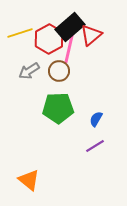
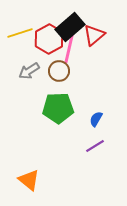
red triangle: moved 3 px right
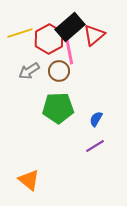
pink line: moved 1 px down; rotated 24 degrees counterclockwise
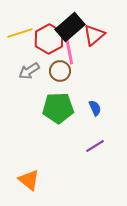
brown circle: moved 1 px right
blue semicircle: moved 1 px left, 11 px up; rotated 126 degrees clockwise
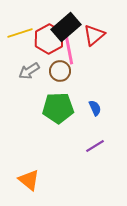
black rectangle: moved 4 px left
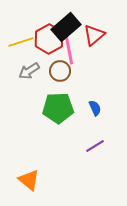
yellow line: moved 1 px right, 9 px down
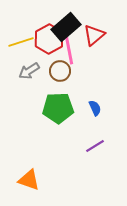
orange triangle: rotated 20 degrees counterclockwise
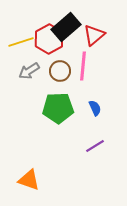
pink line: moved 14 px right, 16 px down; rotated 16 degrees clockwise
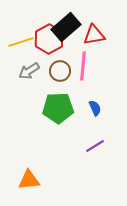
red triangle: rotated 30 degrees clockwise
orange triangle: rotated 25 degrees counterclockwise
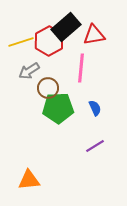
red hexagon: moved 2 px down
pink line: moved 2 px left, 2 px down
brown circle: moved 12 px left, 17 px down
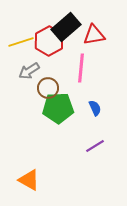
orange triangle: rotated 35 degrees clockwise
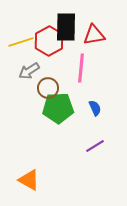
black rectangle: rotated 48 degrees counterclockwise
